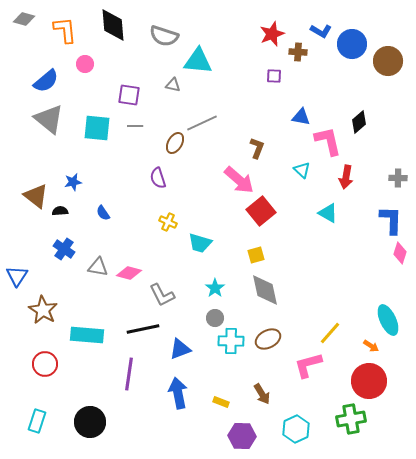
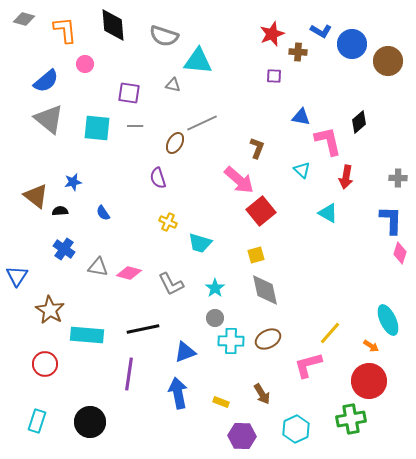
purple square at (129, 95): moved 2 px up
gray L-shape at (162, 295): moved 9 px right, 11 px up
brown star at (43, 310): moved 7 px right
blue triangle at (180, 349): moved 5 px right, 3 px down
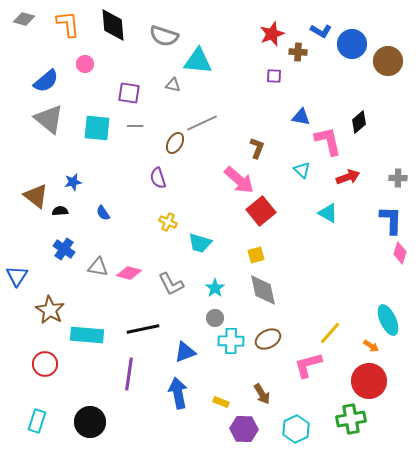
orange L-shape at (65, 30): moved 3 px right, 6 px up
red arrow at (346, 177): moved 2 px right; rotated 120 degrees counterclockwise
gray diamond at (265, 290): moved 2 px left
purple hexagon at (242, 436): moved 2 px right, 7 px up
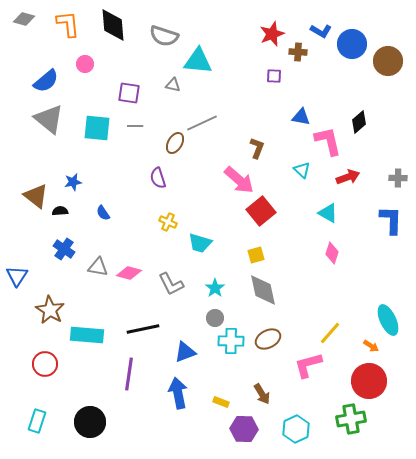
pink diamond at (400, 253): moved 68 px left
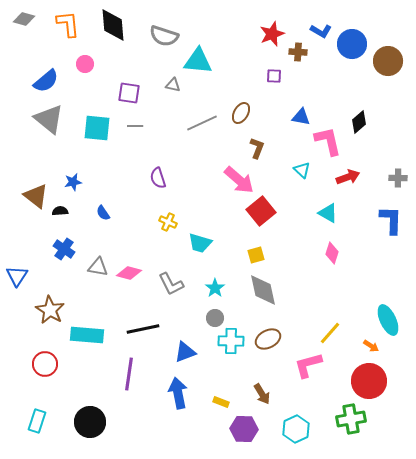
brown ellipse at (175, 143): moved 66 px right, 30 px up
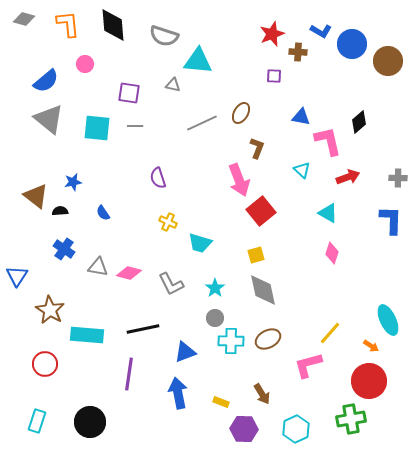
pink arrow at (239, 180): rotated 28 degrees clockwise
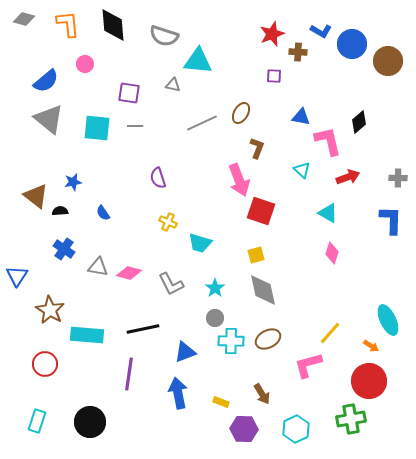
red square at (261, 211): rotated 32 degrees counterclockwise
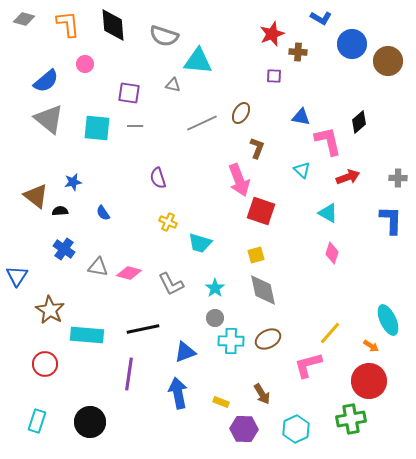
blue L-shape at (321, 31): moved 13 px up
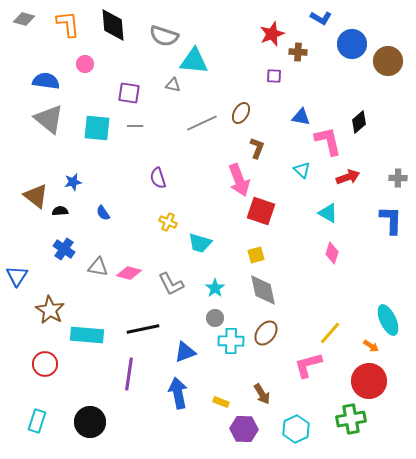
cyan triangle at (198, 61): moved 4 px left
blue semicircle at (46, 81): rotated 132 degrees counterclockwise
brown ellipse at (268, 339): moved 2 px left, 6 px up; rotated 25 degrees counterclockwise
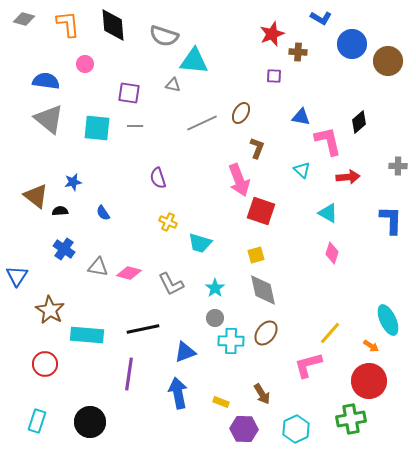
red arrow at (348, 177): rotated 15 degrees clockwise
gray cross at (398, 178): moved 12 px up
